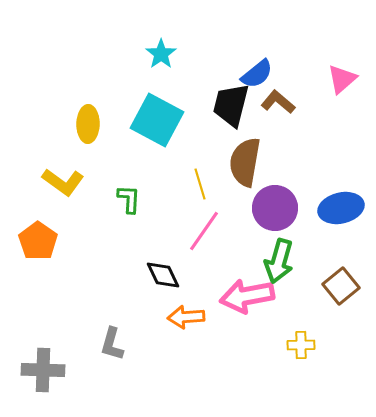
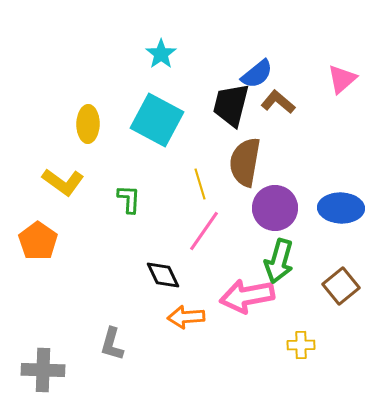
blue ellipse: rotated 15 degrees clockwise
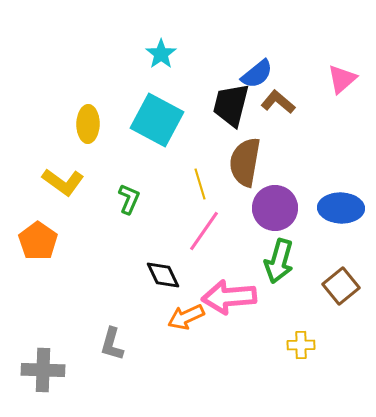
green L-shape: rotated 20 degrees clockwise
pink arrow: moved 18 px left, 1 px down; rotated 6 degrees clockwise
orange arrow: rotated 21 degrees counterclockwise
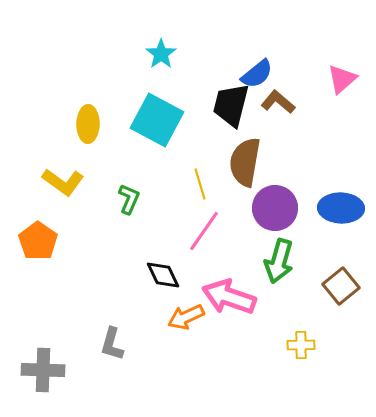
pink arrow: rotated 24 degrees clockwise
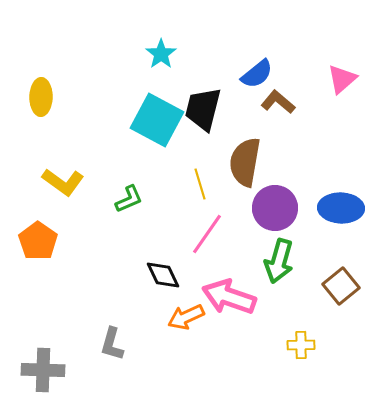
black trapezoid: moved 28 px left, 4 px down
yellow ellipse: moved 47 px left, 27 px up
green L-shape: rotated 44 degrees clockwise
pink line: moved 3 px right, 3 px down
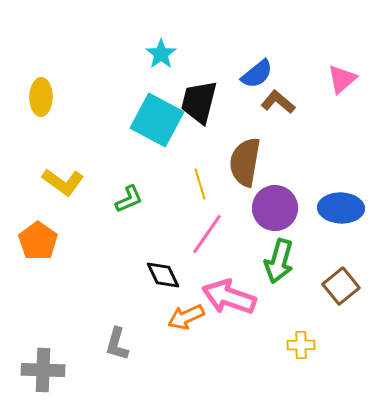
black trapezoid: moved 4 px left, 7 px up
gray L-shape: moved 5 px right
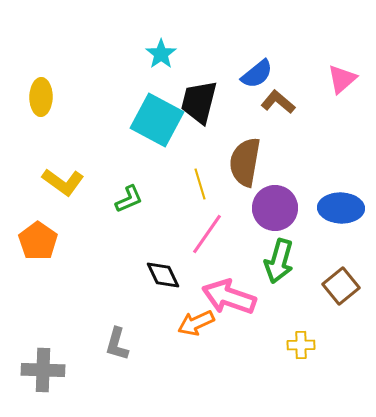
orange arrow: moved 10 px right, 6 px down
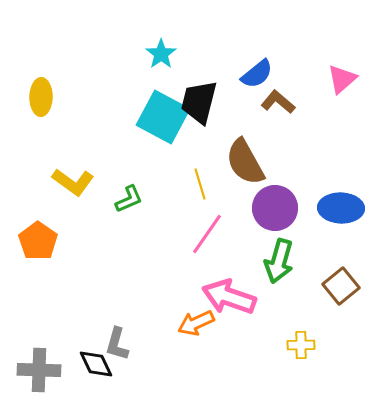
cyan square: moved 6 px right, 3 px up
brown semicircle: rotated 39 degrees counterclockwise
yellow L-shape: moved 10 px right
black diamond: moved 67 px left, 89 px down
gray cross: moved 4 px left
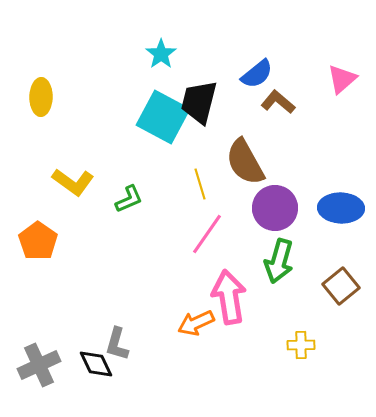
pink arrow: rotated 62 degrees clockwise
gray cross: moved 5 px up; rotated 27 degrees counterclockwise
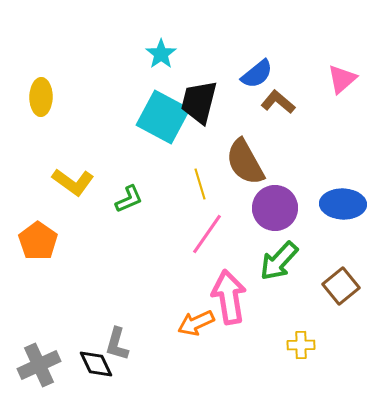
blue ellipse: moved 2 px right, 4 px up
green arrow: rotated 27 degrees clockwise
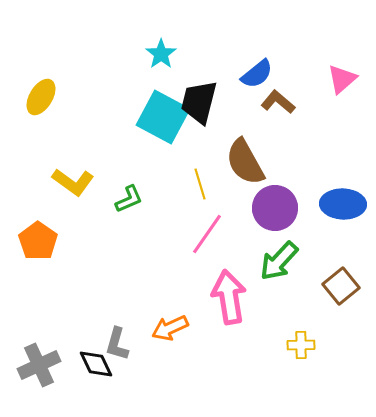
yellow ellipse: rotated 30 degrees clockwise
orange arrow: moved 26 px left, 5 px down
